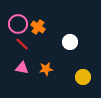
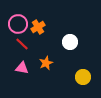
orange cross: rotated 24 degrees clockwise
orange star: moved 6 px up; rotated 16 degrees counterclockwise
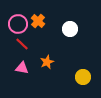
orange cross: moved 6 px up; rotated 16 degrees counterclockwise
white circle: moved 13 px up
orange star: moved 1 px right, 1 px up
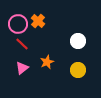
white circle: moved 8 px right, 12 px down
pink triangle: rotated 48 degrees counterclockwise
yellow circle: moved 5 px left, 7 px up
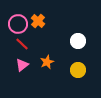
pink triangle: moved 3 px up
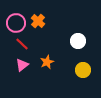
pink circle: moved 2 px left, 1 px up
yellow circle: moved 5 px right
